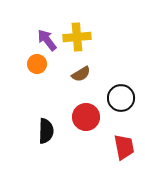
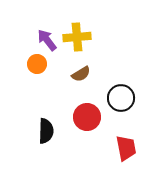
red circle: moved 1 px right
red trapezoid: moved 2 px right, 1 px down
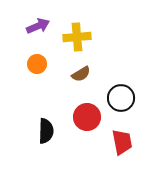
purple arrow: moved 9 px left, 14 px up; rotated 105 degrees clockwise
red trapezoid: moved 4 px left, 6 px up
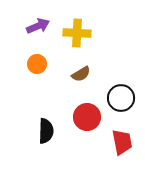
yellow cross: moved 4 px up; rotated 8 degrees clockwise
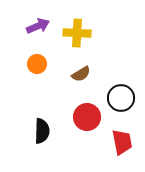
black semicircle: moved 4 px left
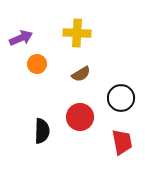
purple arrow: moved 17 px left, 12 px down
red circle: moved 7 px left
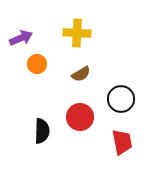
black circle: moved 1 px down
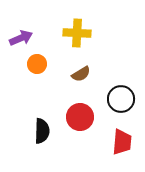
red trapezoid: rotated 16 degrees clockwise
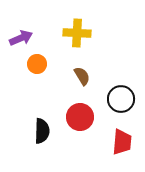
brown semicircle: moved 1 px right, 2 px down; rotated 90 degrees counterclockwise
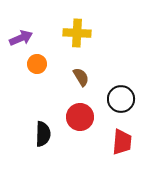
brown semicircle: moved 1 px left, 1 px down
black semicircle: moved 1 px right, 3 px down
